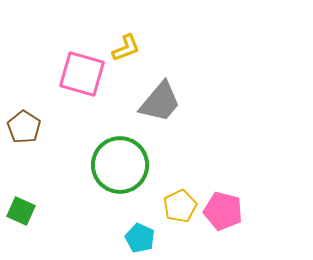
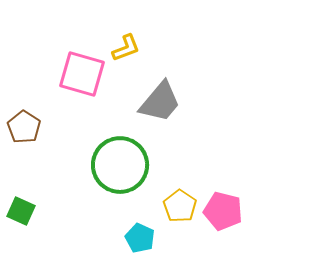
yellow pentagon: rotated 12 degrees counterclockwise
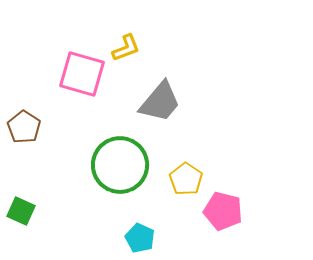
yellow pentagon: moved 6 px right, 27 px up
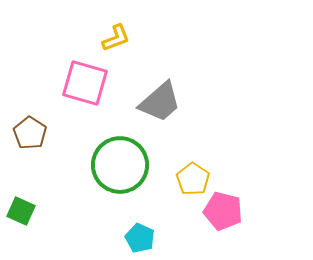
yellow L-shape: moved 10 px left, 10 px up
pink square: moved 3 px right, 9 px down
gray trapezoid: rotated 9 degrees clockwise
brown pentagon: moved 6 px right, 6 px down
yellow pentagon: moved 7 px right
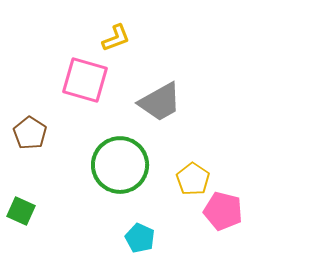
pink square: moved 3 px up
gray trapezoid: rotated 12 degrees clockwise
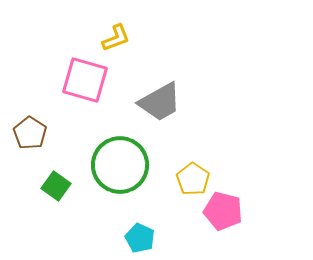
green square: moved 35 px right, 25 px up; rotated 12 degrees clockwise
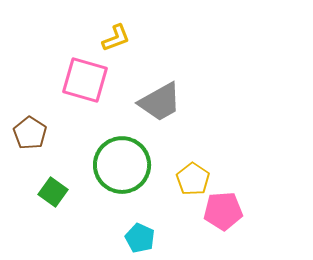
green circle: moved 2 px right
green square: moved 3 px left, 6 px down
pink pentagon: rotated 18 degrees counterclockwise
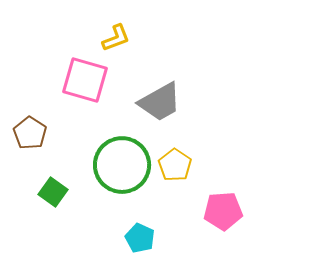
yellow pentagon: moved 18 px left, 14 px up
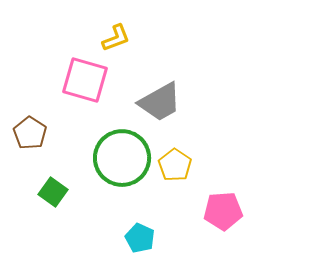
green circle: moved 7 px up
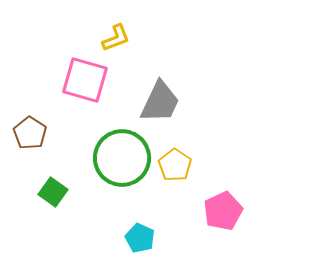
gray trapezoid: rotated 36 degrees counterclockwise
pink pentagon: rotated 21 degrees counterclockwise
